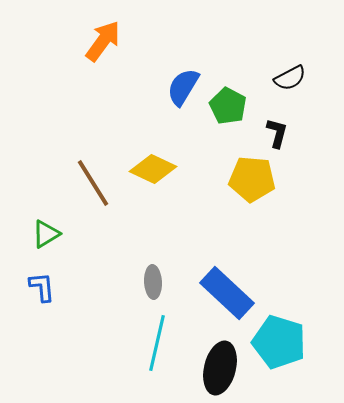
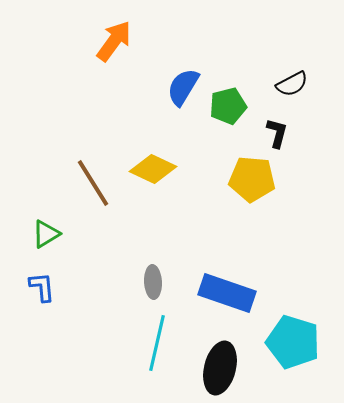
orange arrow: moved 11 px right
black semicircle: moved 2 px right, 6 px down
green pentagon: rotated 30 degrees clockwise
blue rectangle: rotated 24 degrees counterclockwise
cyan pentagon: moved 14 px right
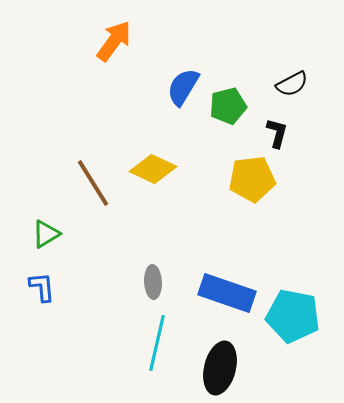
yellow pentagon: rotated 12 degrees counterclockwise
cyan pentagon: moved 26 px up; rotated 6 degrees counterclockwise
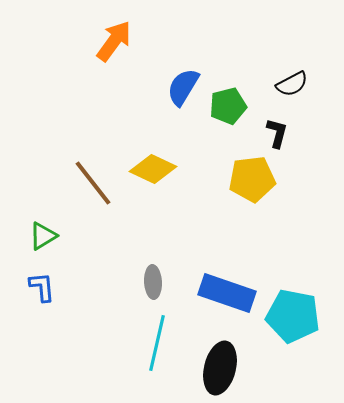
brown line: rotated 6 degrees counterclockwise
green triangle: moved 3 px left, 2 px down
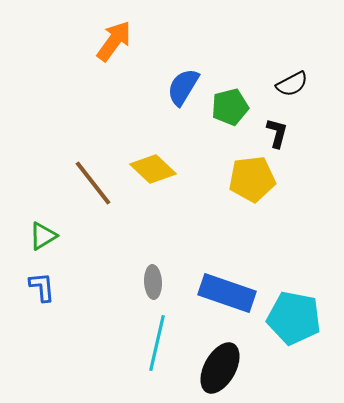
green pentagon: moved 2 px right, 1 px down
yellow diamond: rotated 18 degrees clockwise
cyan pentagon: moved 1 px right, 2 px down
black ellipse: rotated 15 degrees clockwise
